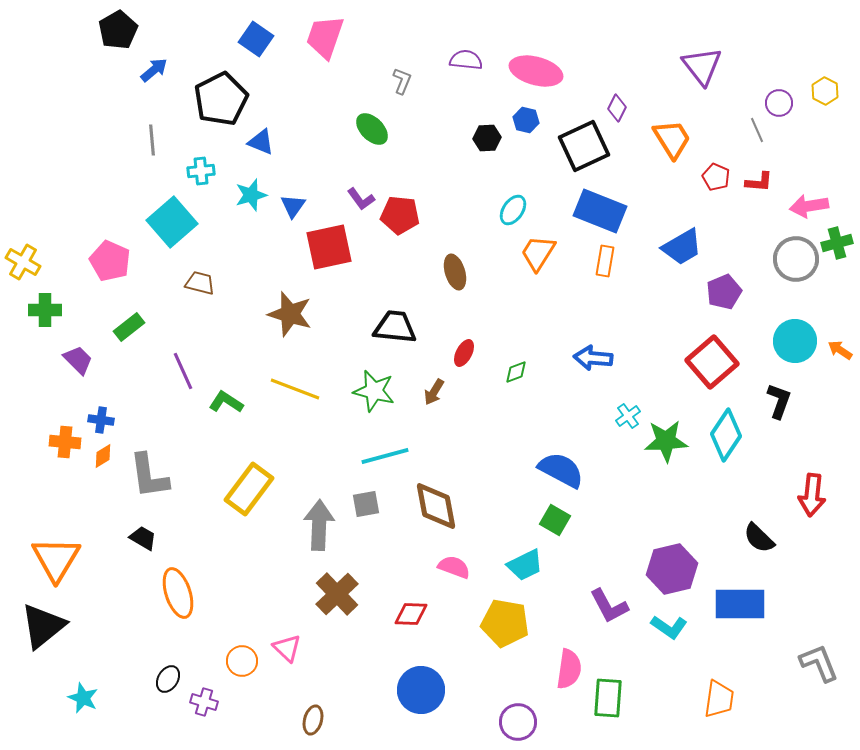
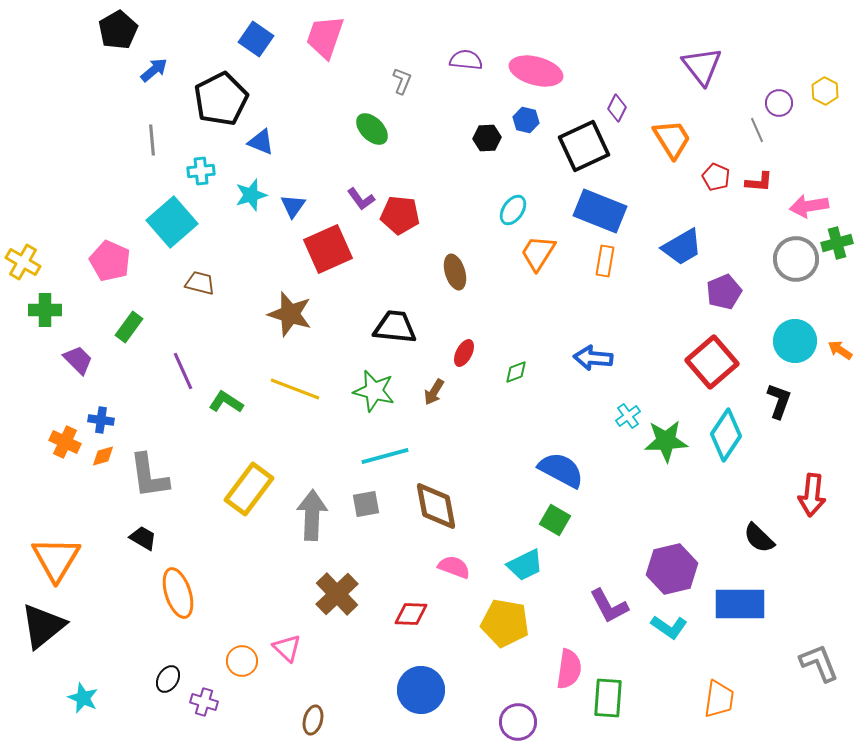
red square at (329, 247): moved 1 px left, 2 px down; rotated 12 degrees counterclockwise
green rectangle at (129, 327): rotated 16 degrees counterclockwise
orange cross at (65, 442): rotated 20 degrees clockwise
orange diamond at (103, 456): rotated 15 degrees clockwise
gray arrow at (319, 525): moved 7 px left, 10 px up
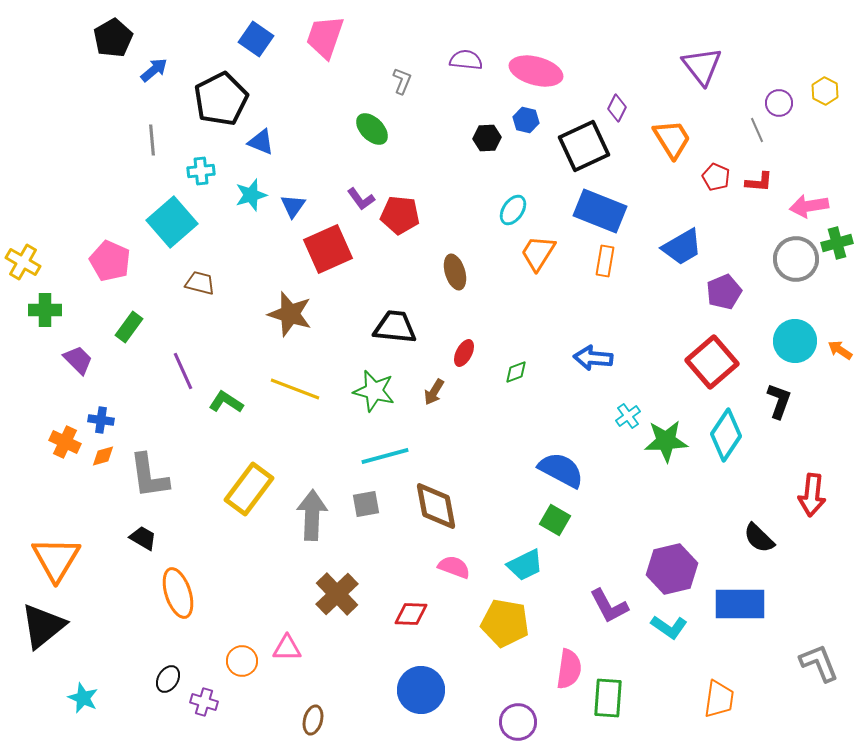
black pentagon at (118, 30): moved 5 px left, 8 px down
pink triangle at (287, 648): rotated 44 degrees counterclockwise
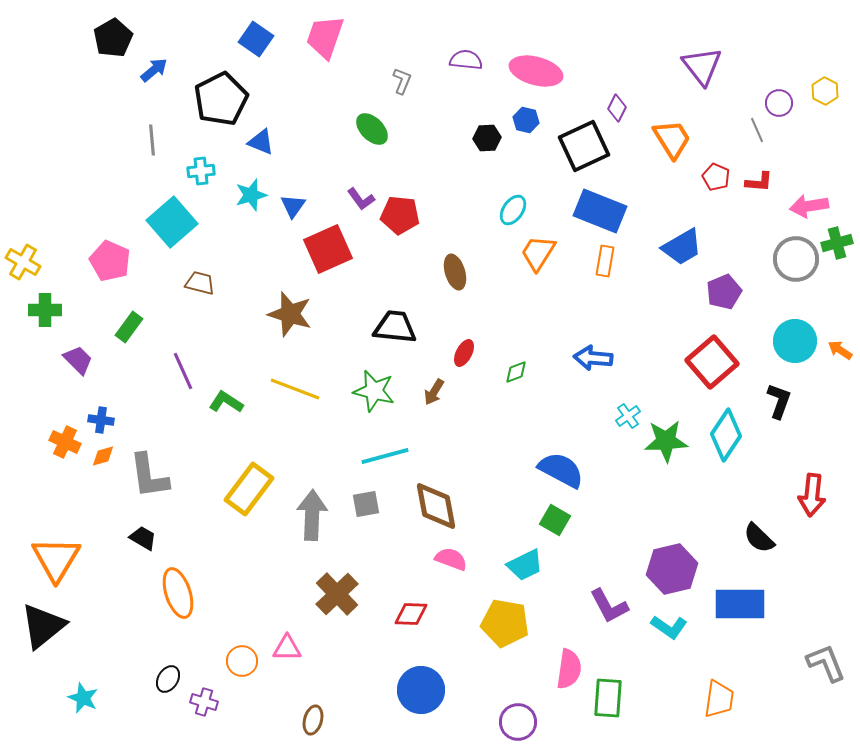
pink semicircle at (454, 567): moved 3 px left, 8 px up
gray L-shape at (819, 663): moved 7 px right
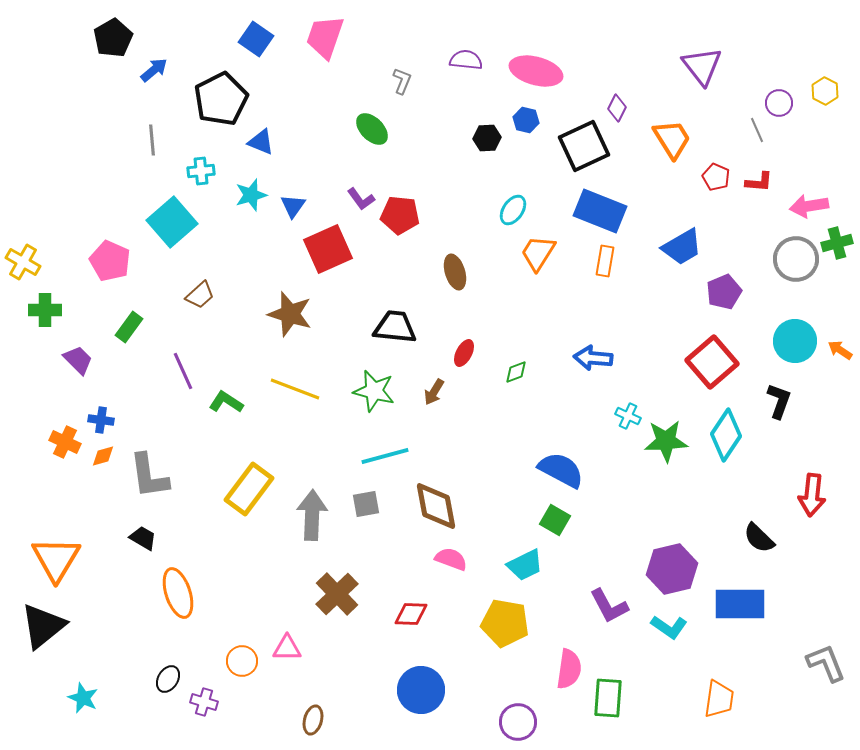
brown trapezoid at (200, 283): moved 12 px down; rotated 124 degrees clockwise
cyan cross at (628, 416): rotated 30 degrees counterclockwise
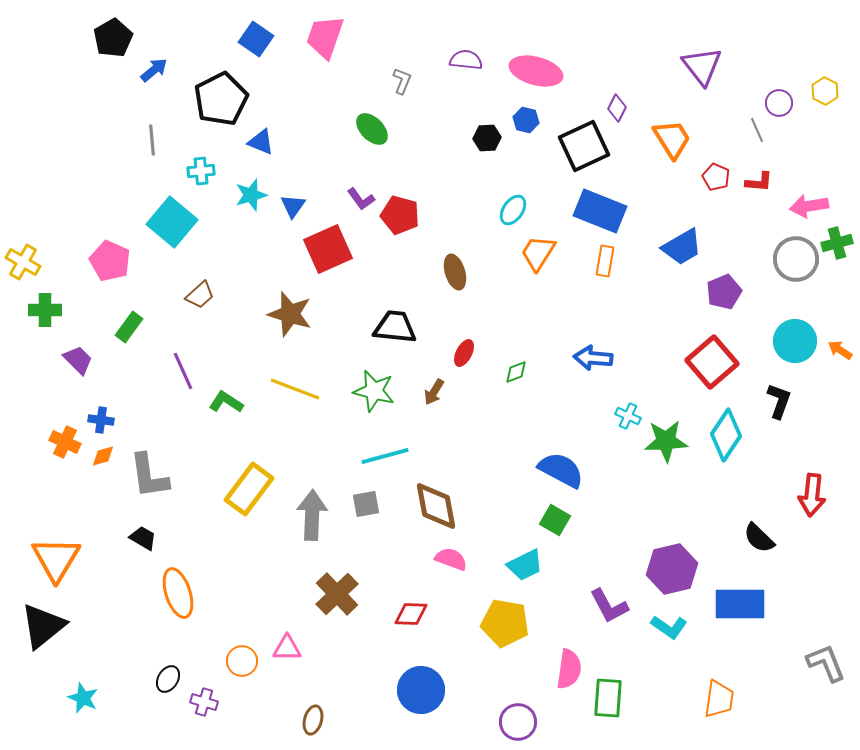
red pentagon at (400, 215): rotated 9 degrees clockwise
cyan square at (172, 222): rotated 9 degrees counterclockwise
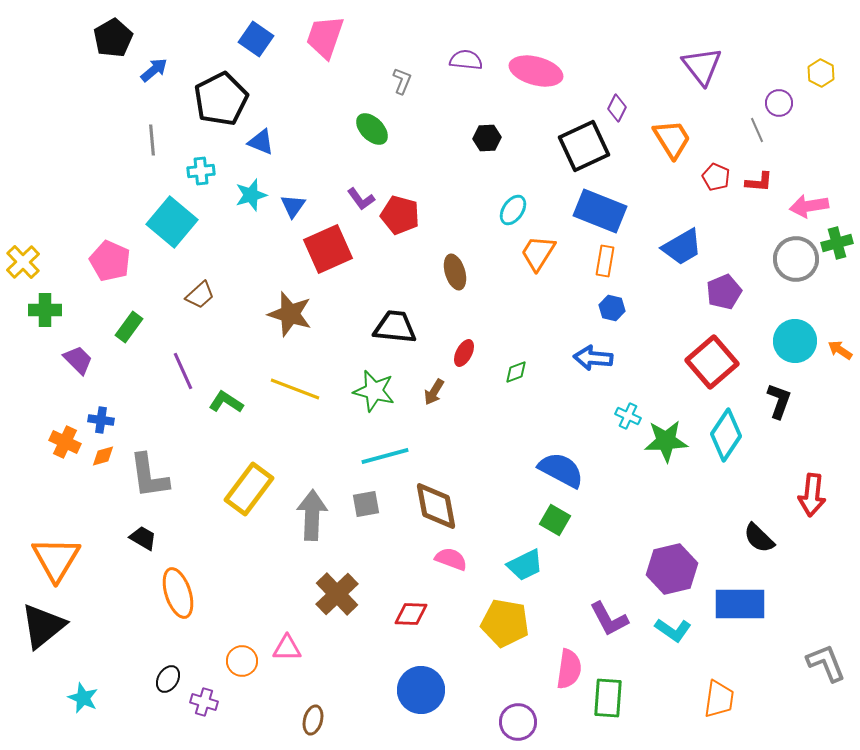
yellow hexagon at (825, 91): moved 4 px left, 18 px up
blue hexagon at (526, 120): moved 86 px right, 188 px down
yellow cross at (23, 262): rotated 16 degrees clockwise
purple L-shape at (609, 606): moved 13 px down
cyan L-shape at (669, 627): moved 4 px right, 3 px down
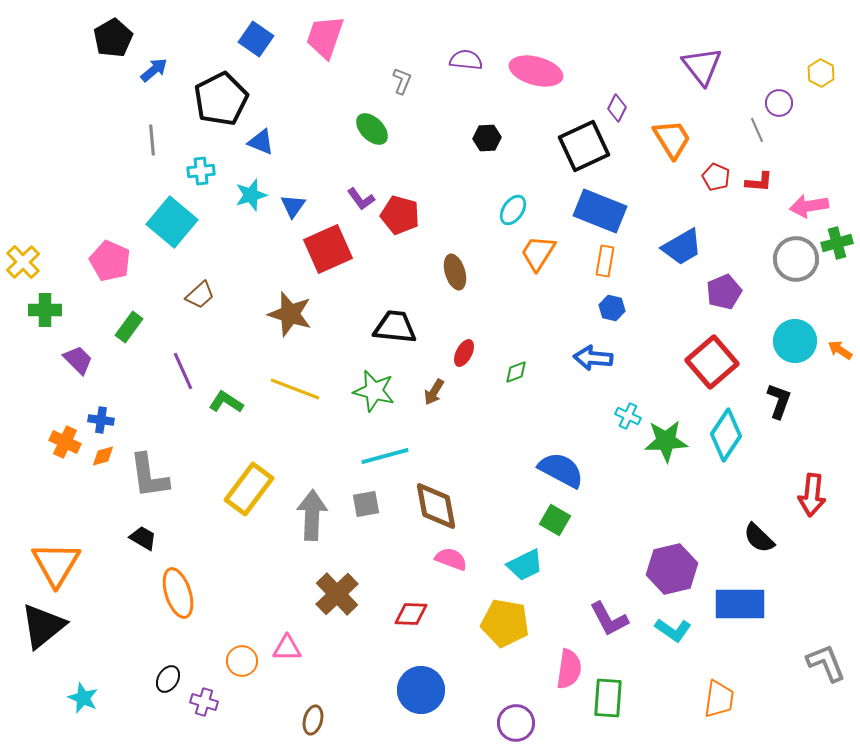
orange triangle at (56, 559): moved 5 px down
purple circle at (518, 722): moved 2 px left, 1 px down
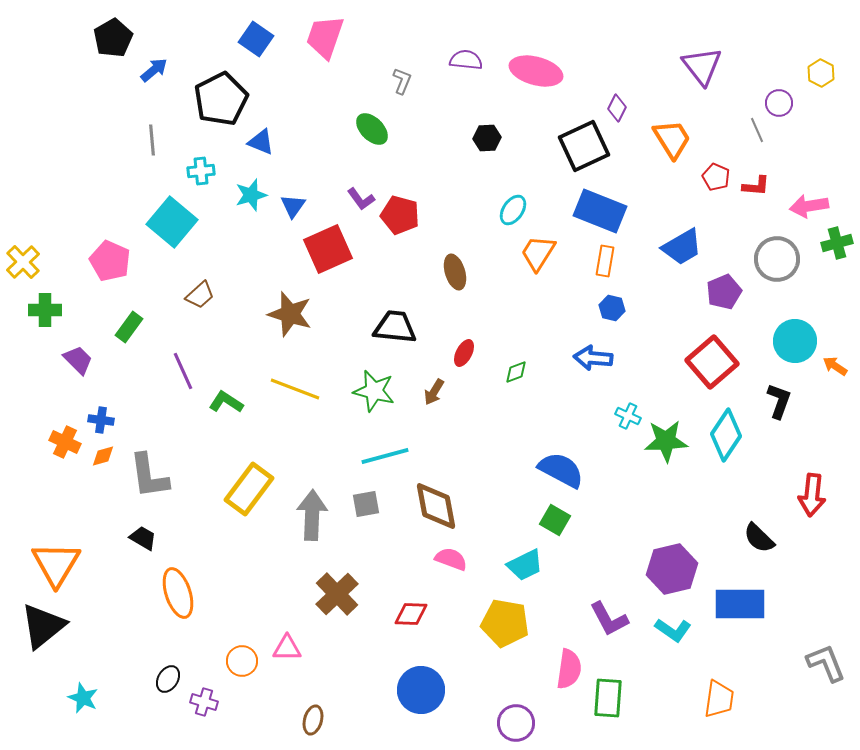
red L-shape at (759, 182): moved 3 px left, 4 px down
gray circle at (796, 259): moved 19 px left
orange arrow at (840, 350): moved 5 px left, 16 px down
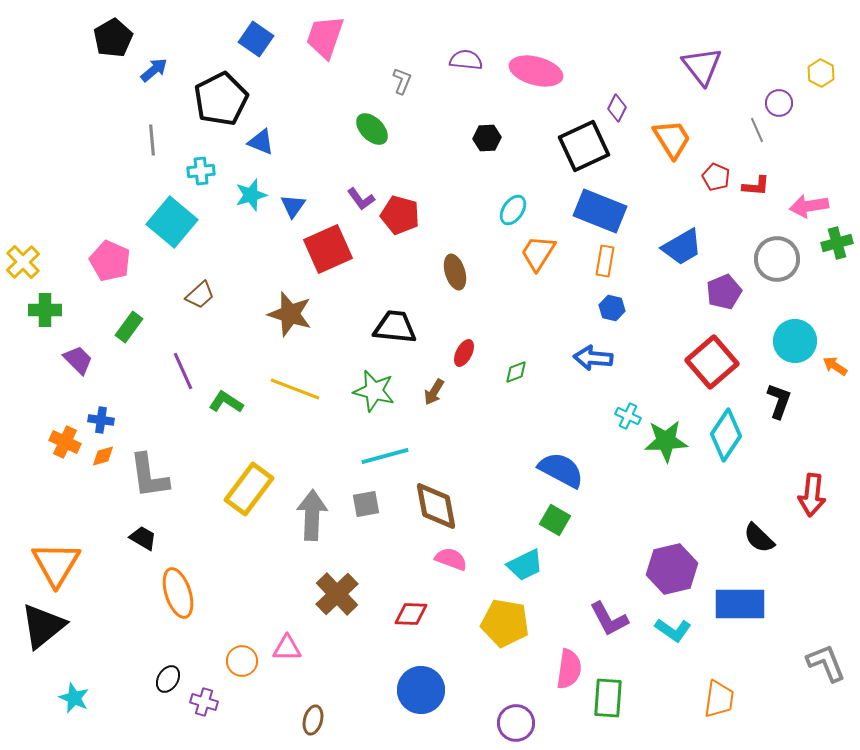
cyan star at (83, 698): moved 9 px left
